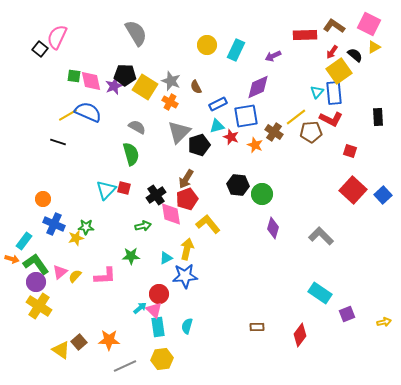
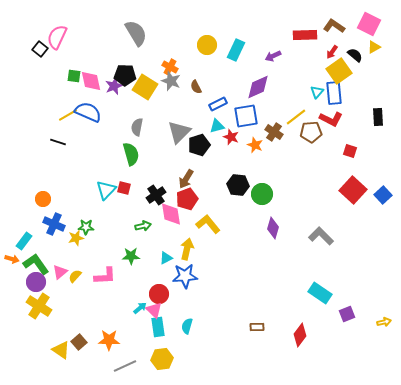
orange cross at (170, 102): moved 35 px up
gray semicircle at (137, 127): rotated 108 degrees counterclockwise
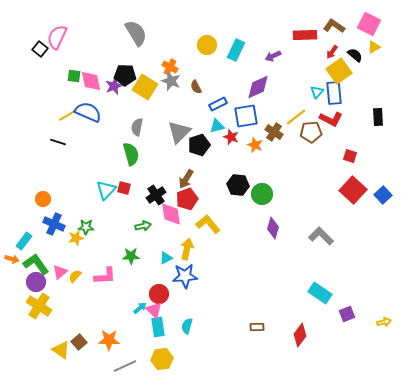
red square at (350, 151): moved 5 px down
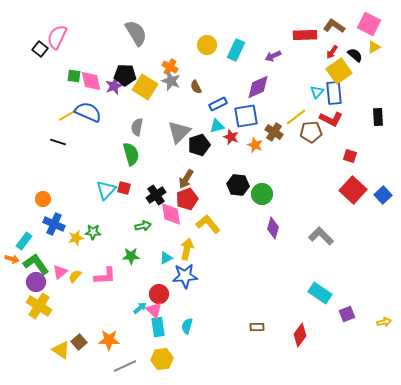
green star at (86, 227): moved 7 px right, 5 px down
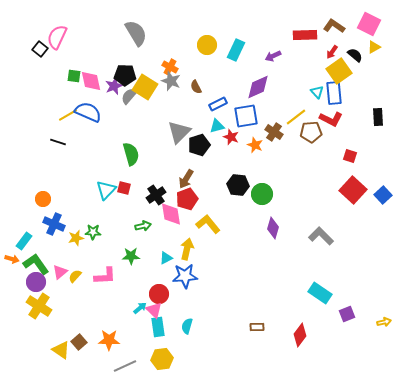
cyan triangle at (317, 92): rotated 24 degrees counterclockwise
gray semicircle at (137, 127): moved 8 px left, 31 px up; rotated 30 degrees clockwise
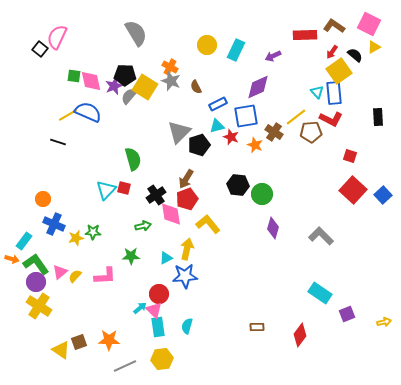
green semicircle at (131, 154): moved 2 px right, 5 px down
brown square at (79, 342): rotated 21 degrees clockwise
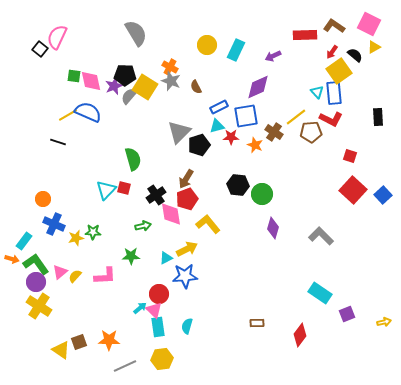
blue rectangle at (218, 104): moved 1 px right, 3 px down
red star at (231, 137): rotated 21 degrees counterclockwise
yellow arrow at (187, 249): rotated 50 degrees clockwise
brown rectangle at (257, 327): moved 4 px up
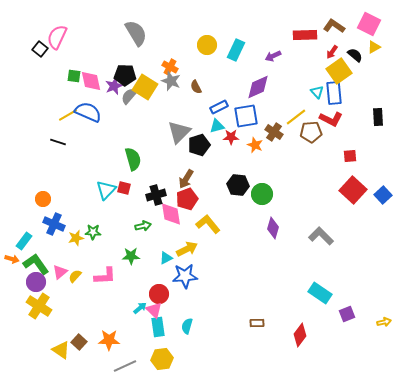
red square at (350, 156): rotated 24 degrees counterclockwise
black cross at (156, 195): rotated 18 degrees clockwise
brown square at (79, 342): rotated 28 degrees counterclockwise
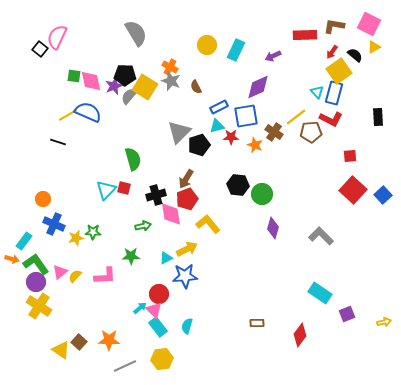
brown L-shape at (334, 26): rotated 25 degrees counterclockwise
blue rectangle at (334, 93): rotated 20 degrees clockwise
cyan rectangle at (158, 327): rotated 30 degrees counterclockwise
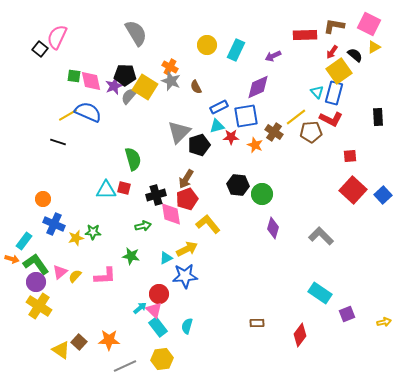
cyan triangle at (106, 190): rotated 45 degrees clockwise
green star at (131, 256): rotated 12 degrees clockwise
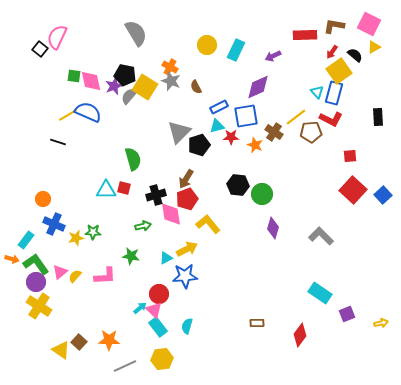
black pentagon at (125, 75): rotated 10 degrees clockwise
cyan rectangle at (24, 241): moved 2 px right, 1 px up
yellow arrow at (384, 322): moved 3 px left, 1 px down
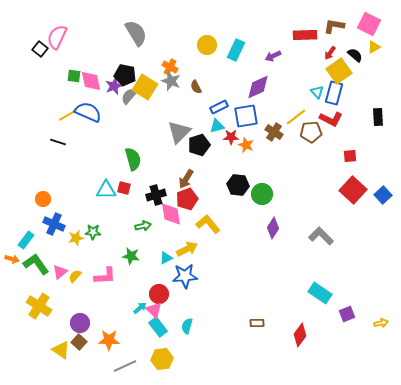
red arrow at (332, 52): moved 2 px left, 1 px down
orange star at (255, 145): moved 9 px left
purple diamond at (273, 228): rotated 15 degrees clockwise
purple circle at (36, 282): moved 44 px right, 41 px down
